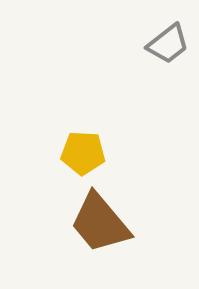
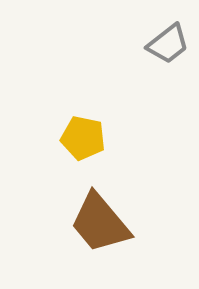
yellow pentagon: moved 15 px up; rotated 9 degrees clockwise
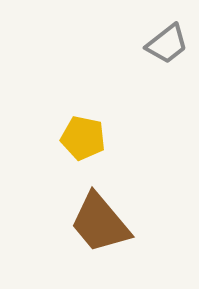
gray trapezoid: moved 1 px left
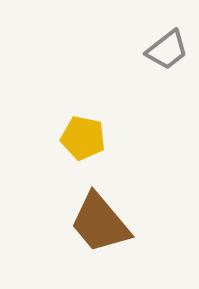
gray trapezoid: moved 6 px down
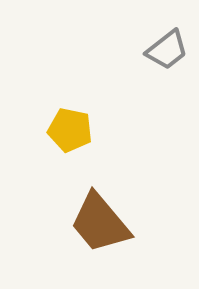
yellow pentagon: moved 13 px left, 8 px up
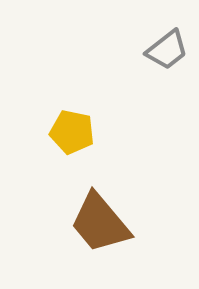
yellow pentagon: moved 2 px right, 2 px down
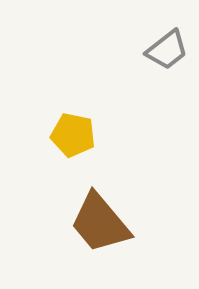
yellow pentagon: moved 1 px right, 3 px down
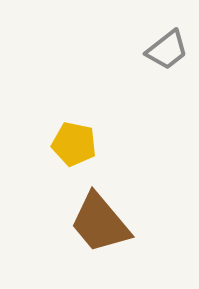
yellow pentagon: moved 1 px right, 9 px down
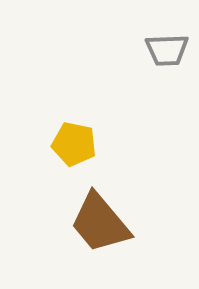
gray trapezoid: rotated 36 degrees clockwise
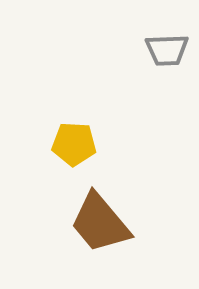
yellow pentagon: rotated 9 degrees counterclockwise
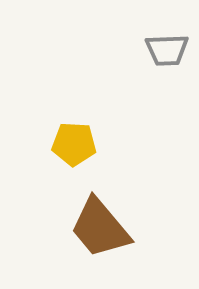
brown trapezoid: moved 5 px down
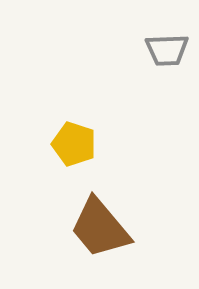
yellow pentagon: rotated 15 degrees clockwise
